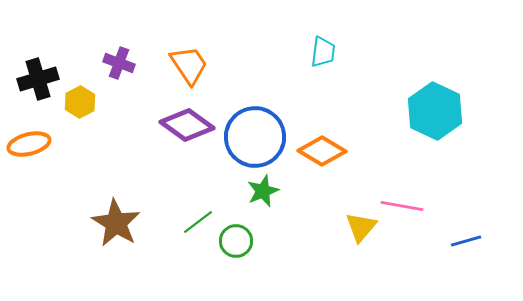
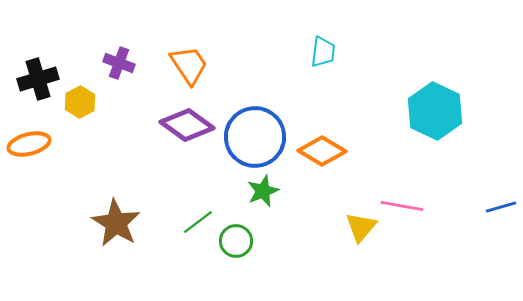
blue line: moved 35 px right, 34 px up
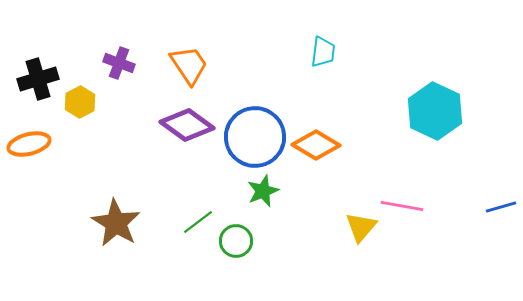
orange diamond: moved 6 px left, 6 px up
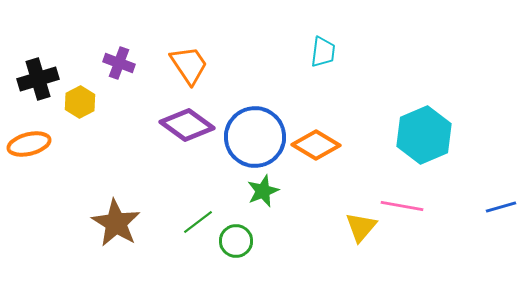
cyan hexagon: moved 11 px left, 24 px down; rotated 12 degrees clockwise
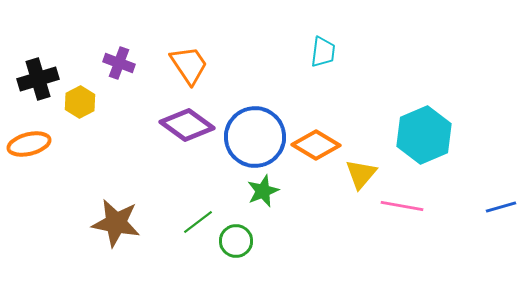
brown star: rotated 21 degrees counterclockwise
yellow triangle: moved 53 px up
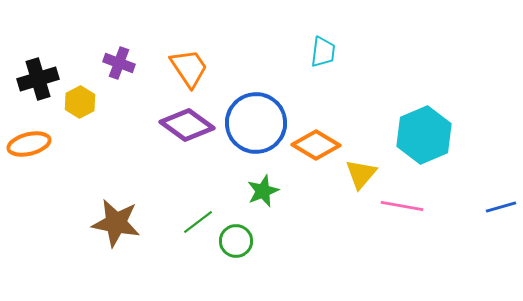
orange trapezoid: moved 3 px down
blue circle: moved 1 px right, 14 px up
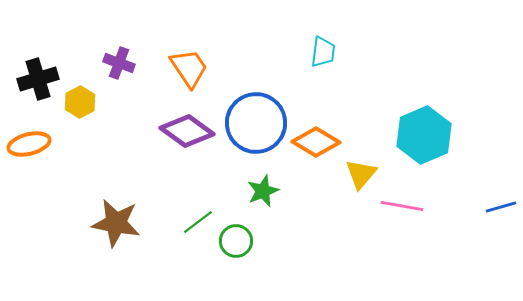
purple diamond: moved 6 px down
orange diamond: moved 3 px up
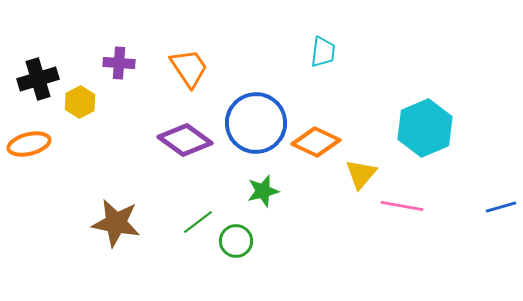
purple cross: rotated 16 degrees counterclockwise
purple diamond: moved 2 px left, 9 px down
cyan hexagon: moved 1 px right, 7 px up
orange diamond: rotated 6 degrees counterclockwise
green star: rotated 8 degrees clockwise
